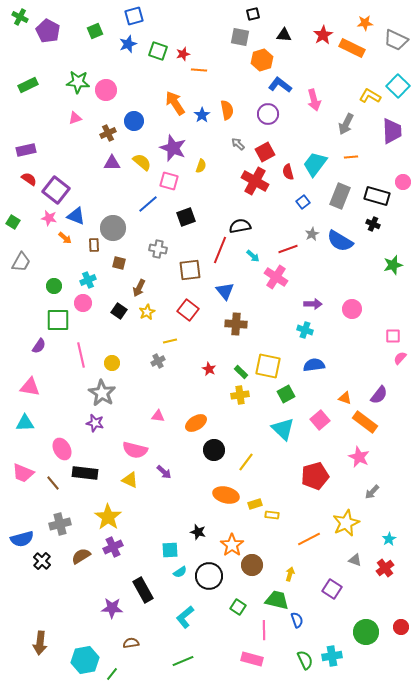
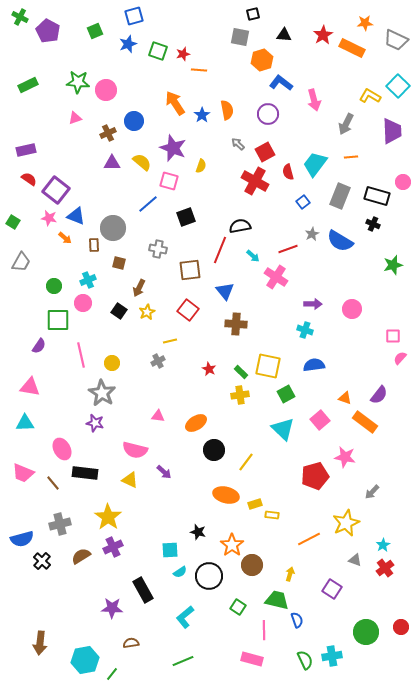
blue L-shape at (280, 85): moved 1 px right, 2 px up
pink star at (359, 457): moved 14 px left; rotated 15 degrees counterclockwise
cyan star at (389, 539): moved 6 px left, 6 px down
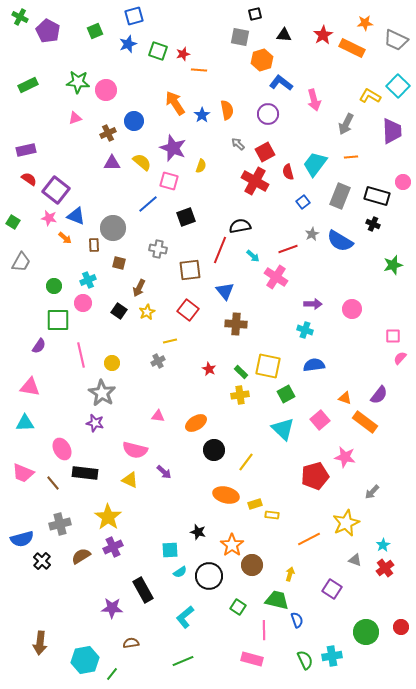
black square at (253, 14): moved 2 px right
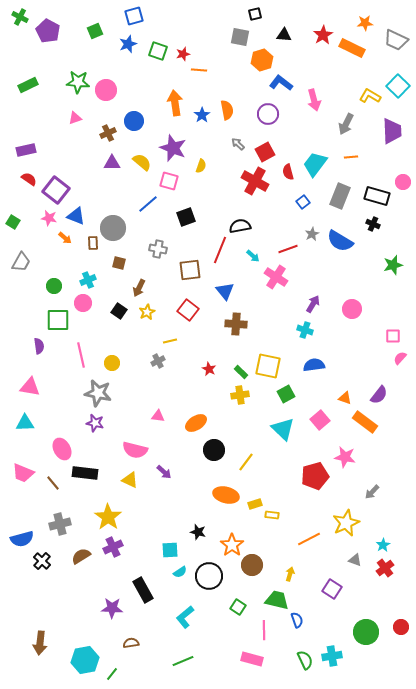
orange arrow at (175, 103): rotated 25 degrees clockwise
brown rectangle at (94, 245): moved 1 px left, 2 px up
purple arrow at (313, 304): rotated 60 degrees counterclockwise
purple semicircle at (39, 346): rotated 42 degrees counterclockwise
gray star at (102, 393): moved 4 px left; rotated 20 degrees counterclockwise
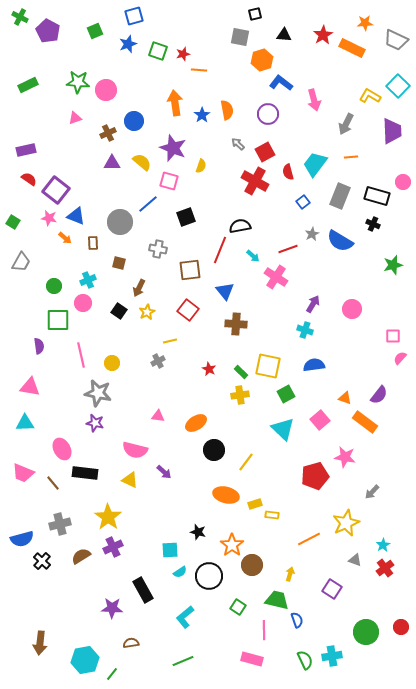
gray circle at (113, 228): moved 7 px right, 6 px up
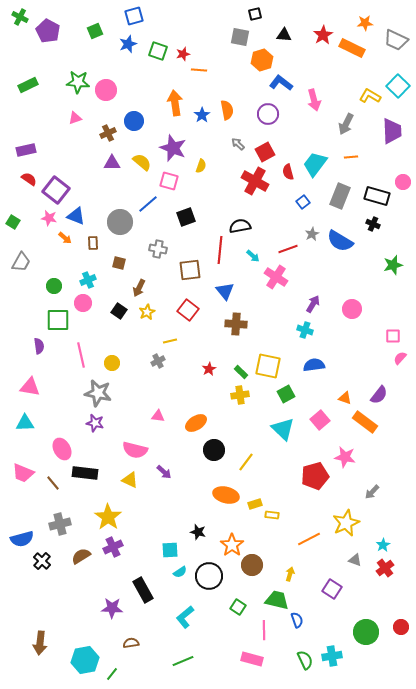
red line at (220, 250): rotated 16 degrees counterclockwise
red star at (209, 369): rotated 16 degrees clockwise
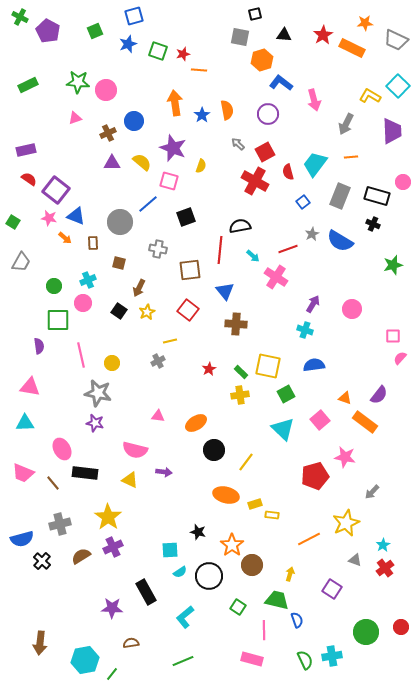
purple arrow at (164, 472): rotated 35 degrees counterclockwise
black rectangle at (143, 590): moved 3 px right, 2 px down
